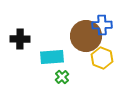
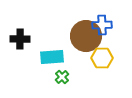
yellow hexagon: rotated 20 degrees counterclockwise
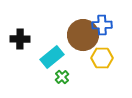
brown circle: moved 3 px left, 1 px up
cyan rectangle: rotated 35 degrees counterclockwise
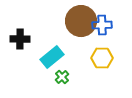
brown circle: moved 2 px left, 14 px up
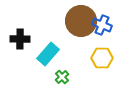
blue cross: rotated 24 degrees clockwise
cyan rectangle: moved 4 px left, 3 px up; rotated 10 degrees counterclockwise
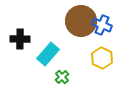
yellow hexagon: rotated 25 degrees clockwise
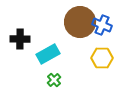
brown circle: moved 1 px left, 1 px down
cyan rectangle: rotated 20 degrees clockwise
yellow hexagon: rotated 25 degrees counterclockwise
green cross: moved 8 px left, 3 px down
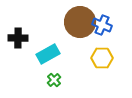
black cross: moved 2 px left, 1 px up
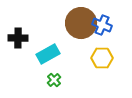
brown circle: moved 1 px right, 1 px down
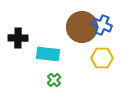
brown circle: moved 1 px right, 4 px down
cyan rectangle: rotated 35 degrees clockwise
